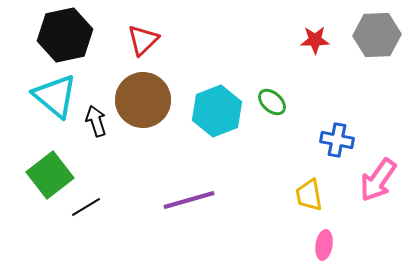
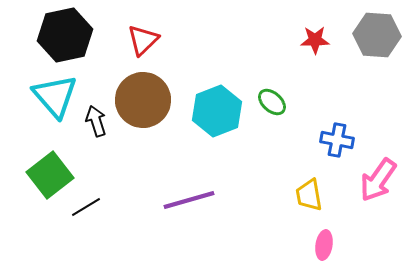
gray hexagon: rotated 6 degrees clockwise
cyan triangle: rotated 9 degrees clockwise
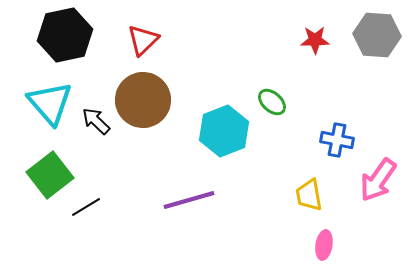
cyan triangle: moved 5 px left, 7 px down
cyan hexagon: moved 7 px right, 20 px down
black arrow: rotated 28 degrees counterclockwise
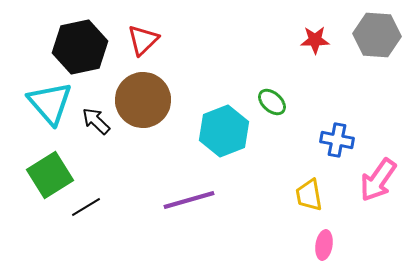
black hexagon: moved 15 px right, 12 px down
green square: rotated 6 degrees clockwise
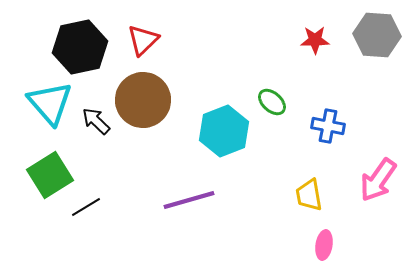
blue cross: moved 9 px left, 14 px up
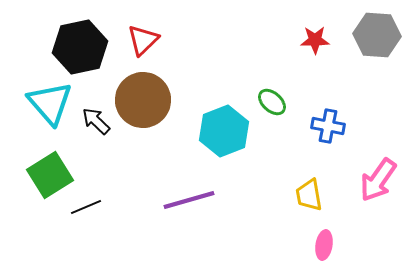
black line: rotated 8 degrees clockwise
